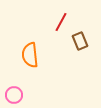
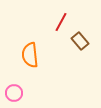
brown rectangle: rotated 18 degrees counterclockwise
pink circle: moved 2 px up
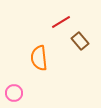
red line: rotated 30 degrees clockwise
orange semicircle: moved 9 px right, 3 px down
